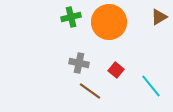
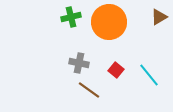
cyan line: moved 2 px left, 11 px up
brown line: moved 1 px left, 1 px up
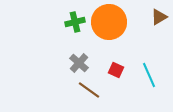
green cross: moved 4 px right, 5 px down
gray cross: rotated 30 degrees clockwise
red square: rotated 14 degrees counterclockwise
cyan line: rotated 15 degrees clockwise
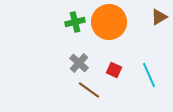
red square: moved 2 px left
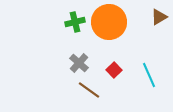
red square: rotated 21 degrees clockwise
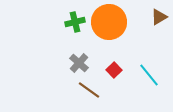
cyan line: rotated 15 degrees counterclockwise
